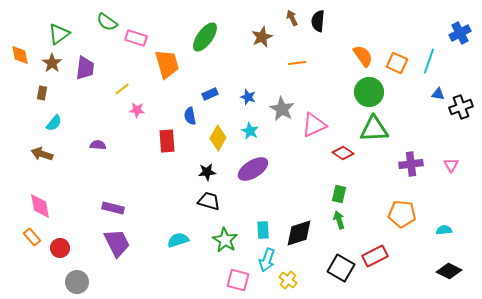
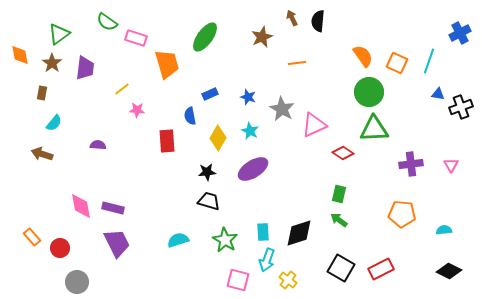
pink diamond at (40, 206): moved 41 px right
green arrow at (339, 220): rotated 36 degrees counterclockwise
cyan rectangle at (263, 230): moved 2 px down
red rectangle at (375, 256): moved 6 px right, 13 px down
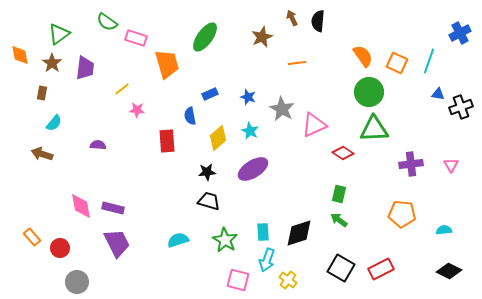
yellow diamond at (218, 138): rotated 20 degrees clockwise
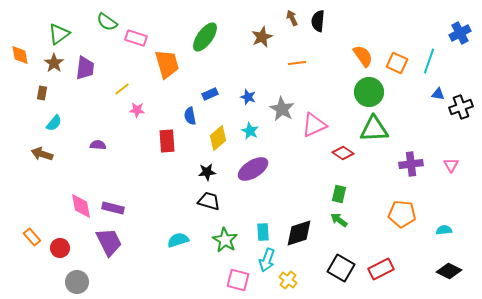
brown star at (52, 63): moved 2 px right
purple trapezoid at (117, 243): moved 8 px left, 1 px up
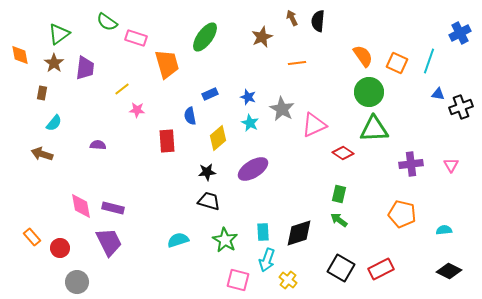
cyan star at (250, 131): moved 8 px up
orange pentagon at (402, 214): rotated 8 degrees clockwise
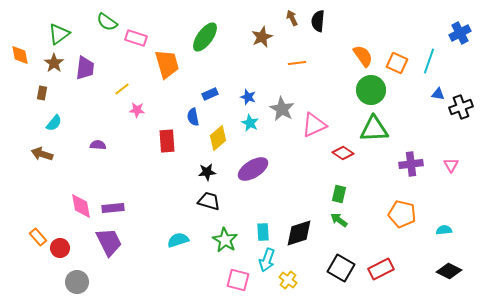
green circle at (369, 92): moved 2 px right, 2 px up
blue semicircle at (190, 116): moved 3 px right, 1 px down
purple rectangle at (113, 208): rotated 20 degrees counterclockwise
orange rectangle at (32, 237): moved 6 px right
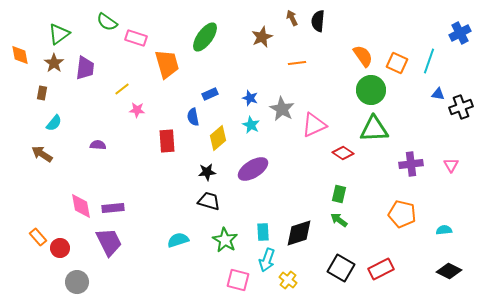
blue star at (248, 97): moved 2 px right, 1 px down
cyan star at (250, 123): moved 1 px right, 2 px down
brown arrow at (42, 154): rotated 15 degrees clockwise
